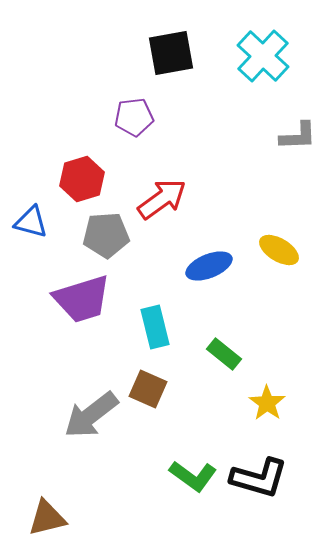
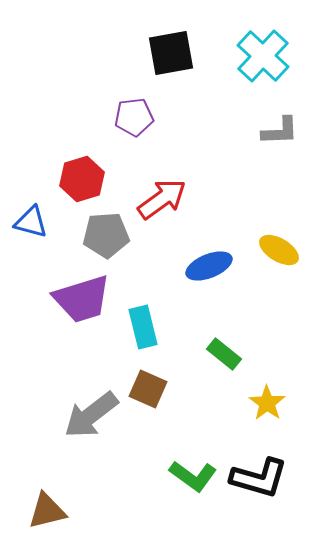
gray L-shape: moved 18 px left, 5 px up
cyan rectangle: moved 12 px left
brown triangle: moved 7 px up
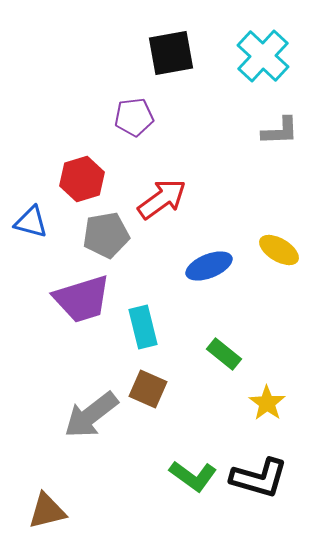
gray pentagon: rotated 6 degrees counterclockwise
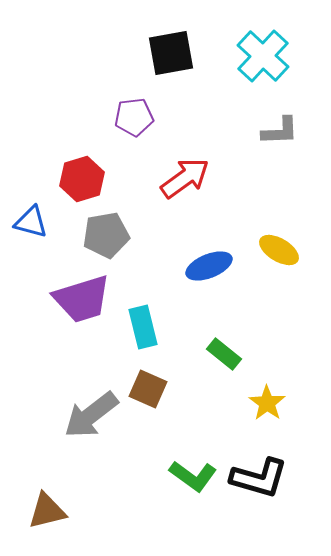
red arrow: moved 23 px right, 21 px up
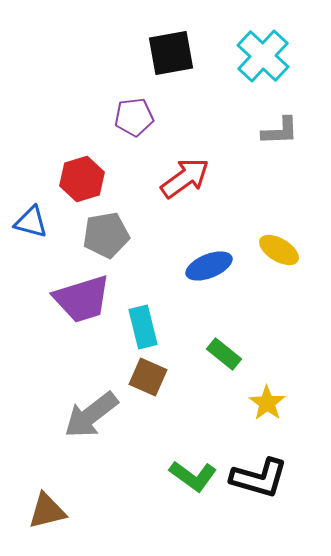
brown square: moved 12 px up
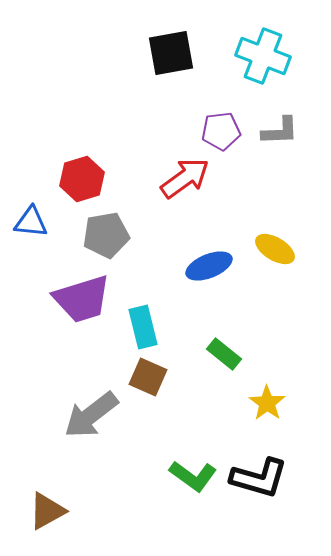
cyan cross: rotated 22 degrees counterclockwise
purple pentagon: moved 87 px right, 14 px down
blue triangle: rotated 9 degrees counterclockwise
yellow ellipse: moved 4 px left, 1 px up
brown triangle: rotated 15 degrees counterclockwise
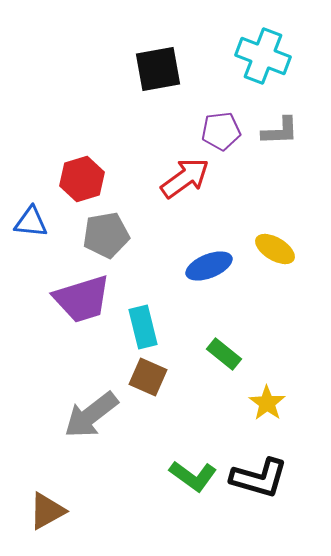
black square: moved 13 px left, 16 px down
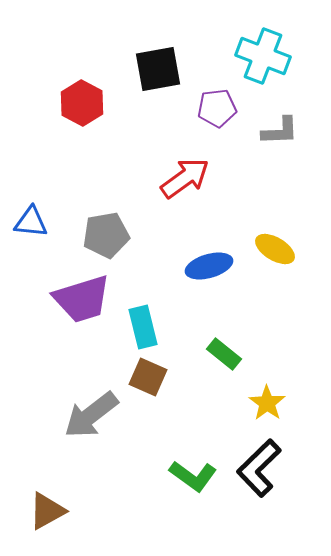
purple pentagon: moved 4 px left, 23 px up
red hexagon: moved 76 px up; rotated 15 degrees counterclockwise
blue ellipse: rotated 6 degrees clockwise
black L-shape: moved 10 px up; rotated 120 degrees clockwise
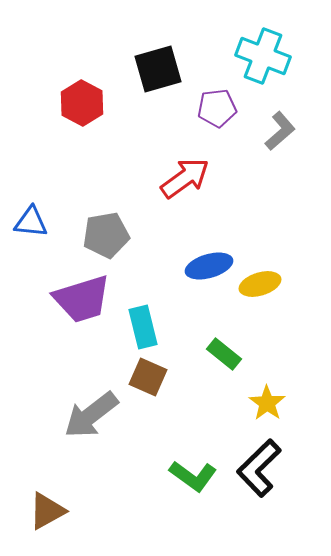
black square: rotated 6 degrees counterclockwise
gray L-shape: rotated 39 degrees counterclockwise
yellow ellipse: moved 15 px left, 35 px down; rotated 48 degrees counterclockwise
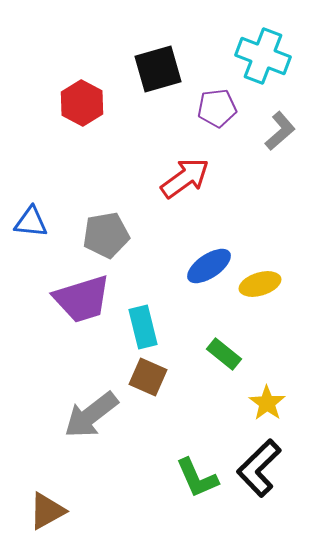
blue ellipse: rotated 18 degrees counterclockwise
green L-shape: moved 4 px right, 2 px down; rotated 30 degrees clockwise
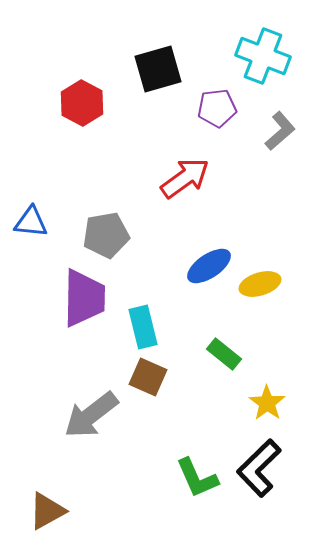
purple trapezoid: moved 2 px right, 1 px up; rotated 72 degrees counterclockwise
